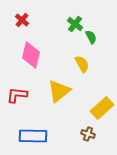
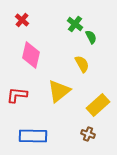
yellow rectangle: moved 4 px left, 3 px up
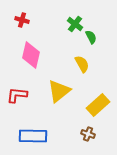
red cross: rotated 24 degrees counterclockwise
